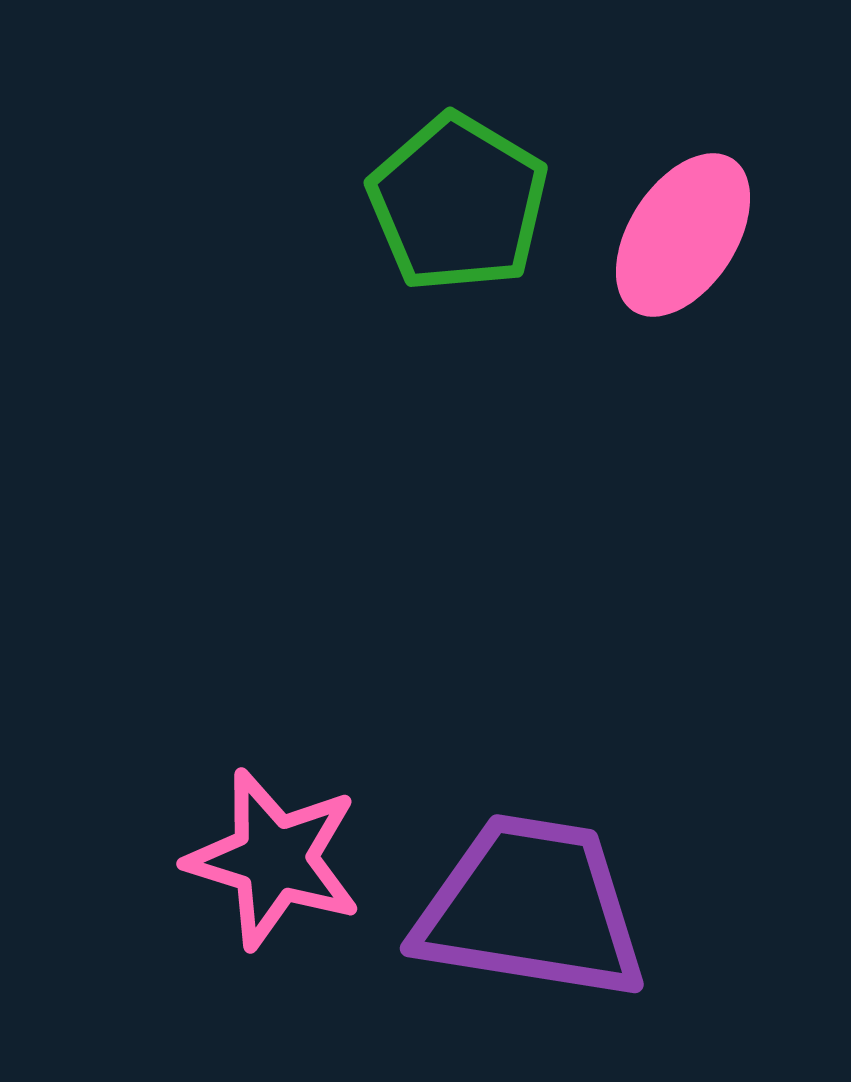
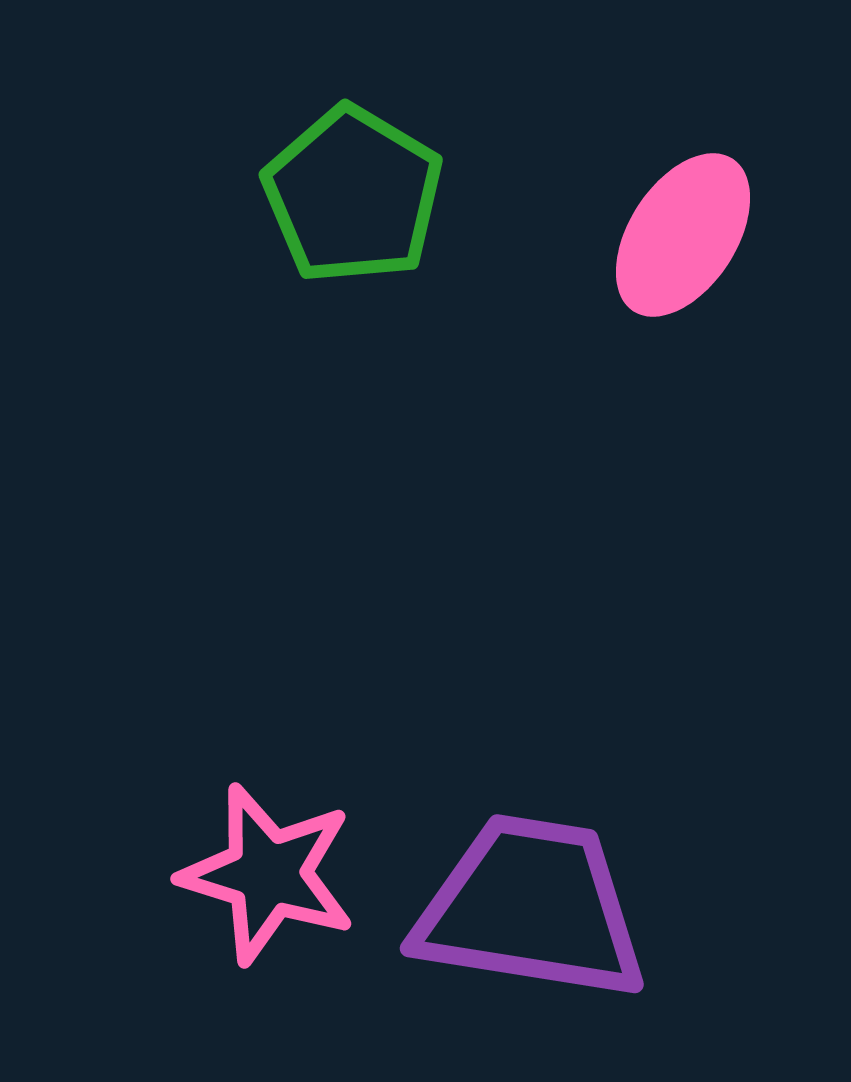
green pentagon: moved 105 px left, 8 px up
pink star: moved 6 px left, 15 px down
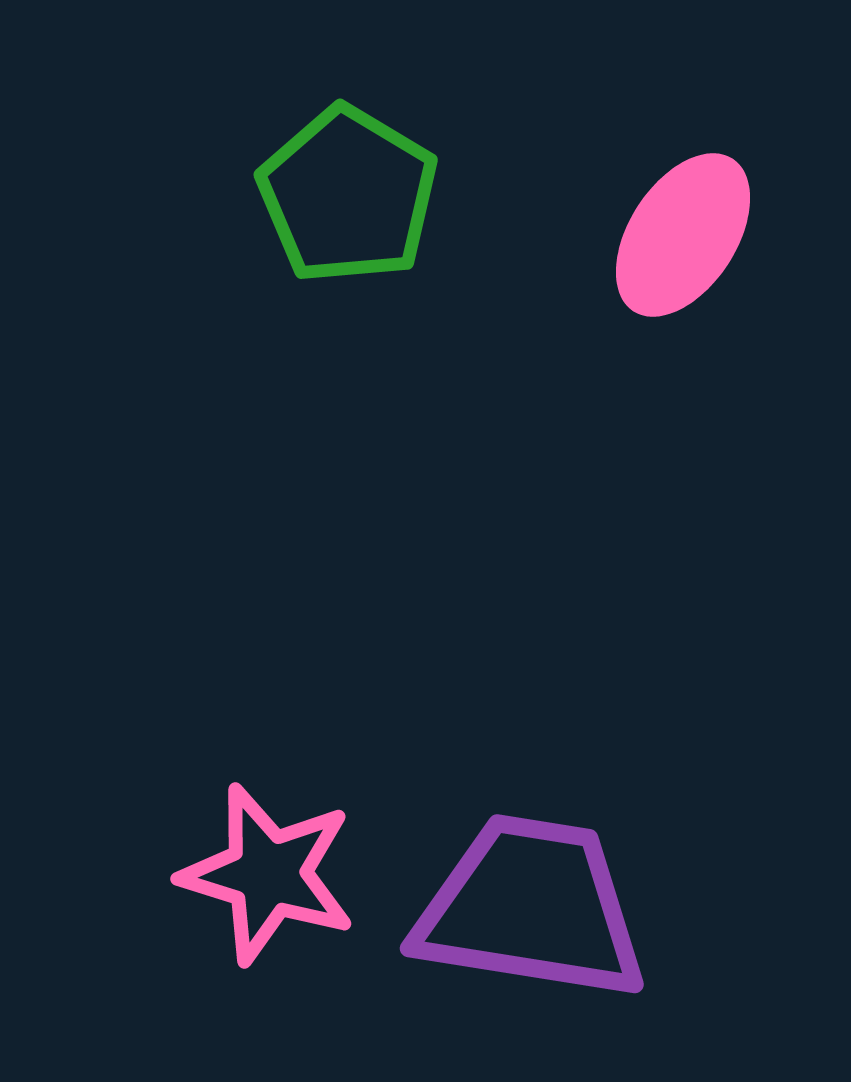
green pentagon: moved 5 px left
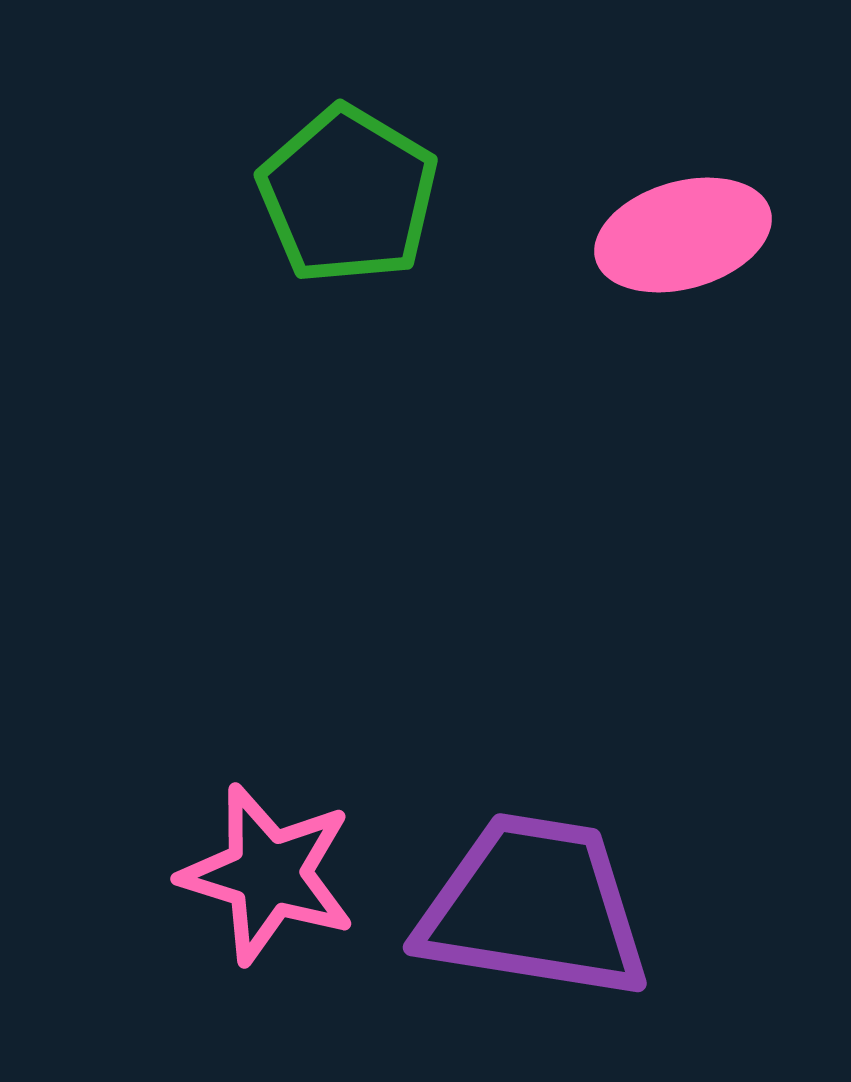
pink ellipse: rotated 41 degrees clockwise
purple trapezoid: moved 3 px right, 1 px up
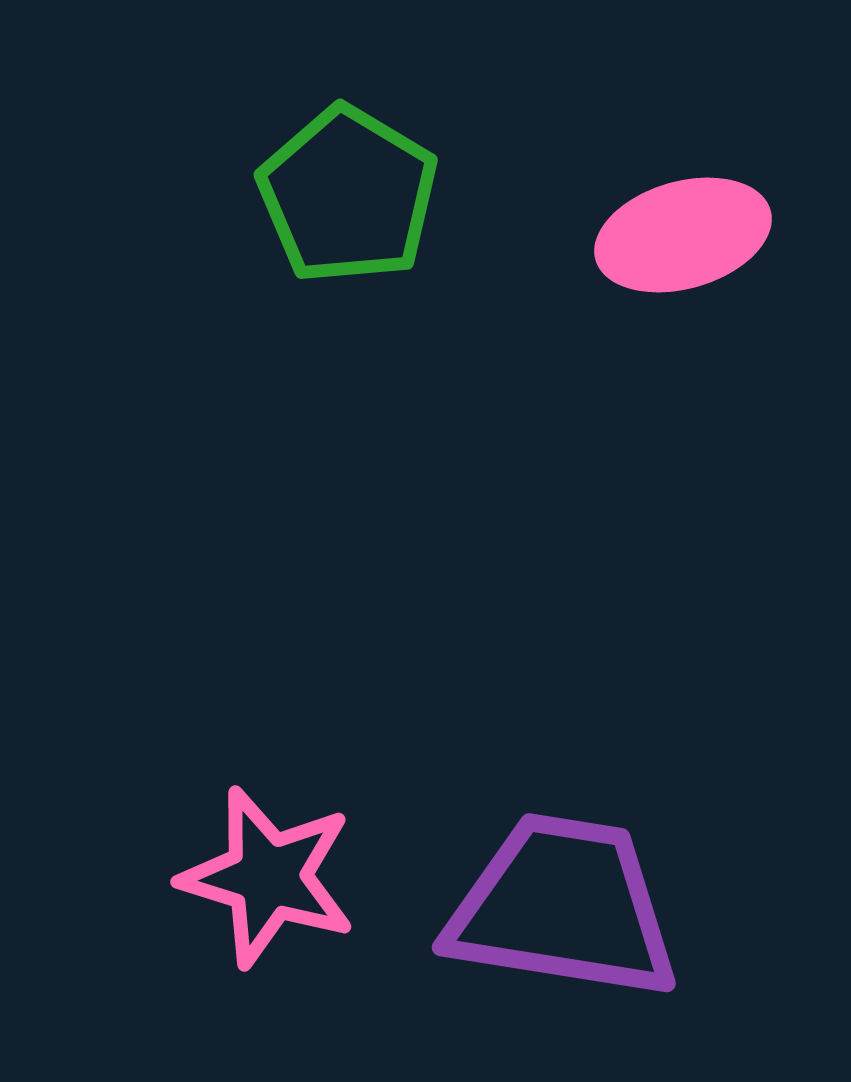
pink star: moved 3 px down
purple trapezoid: moved 29 px right
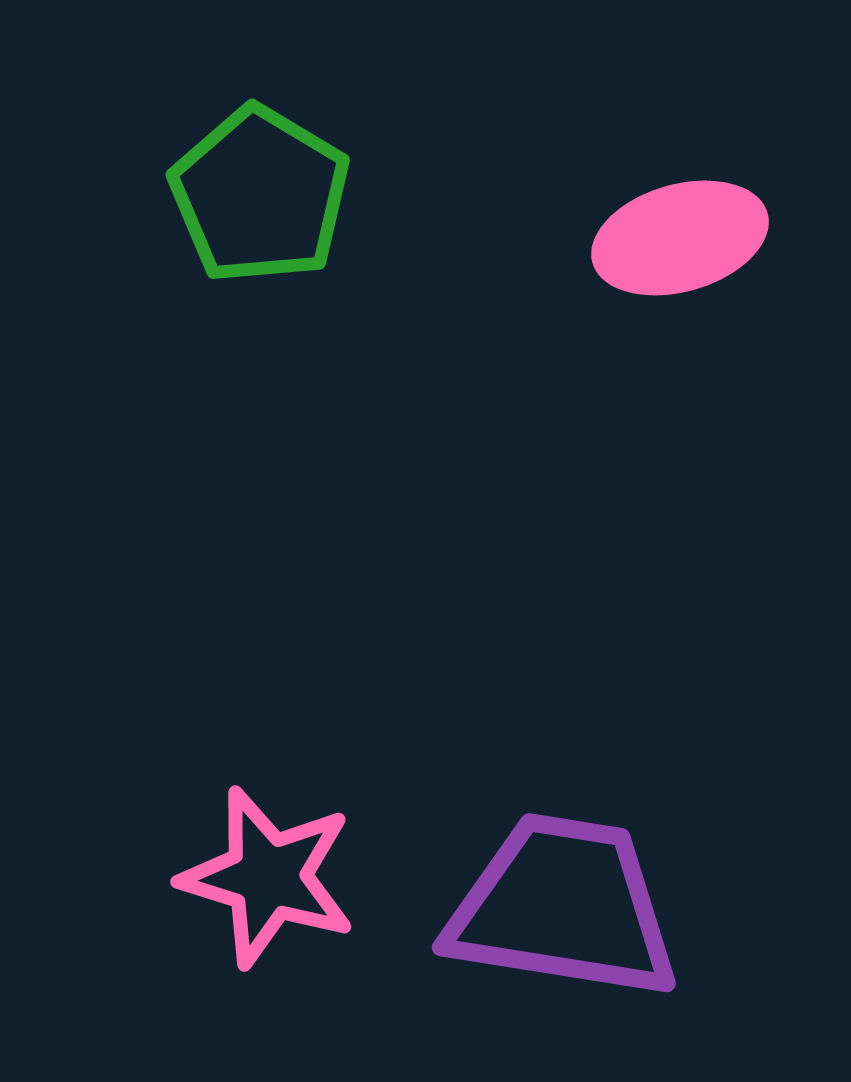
green pentagon: moved 88 px left
pink ellipse: moved 3 px left, 3 px down
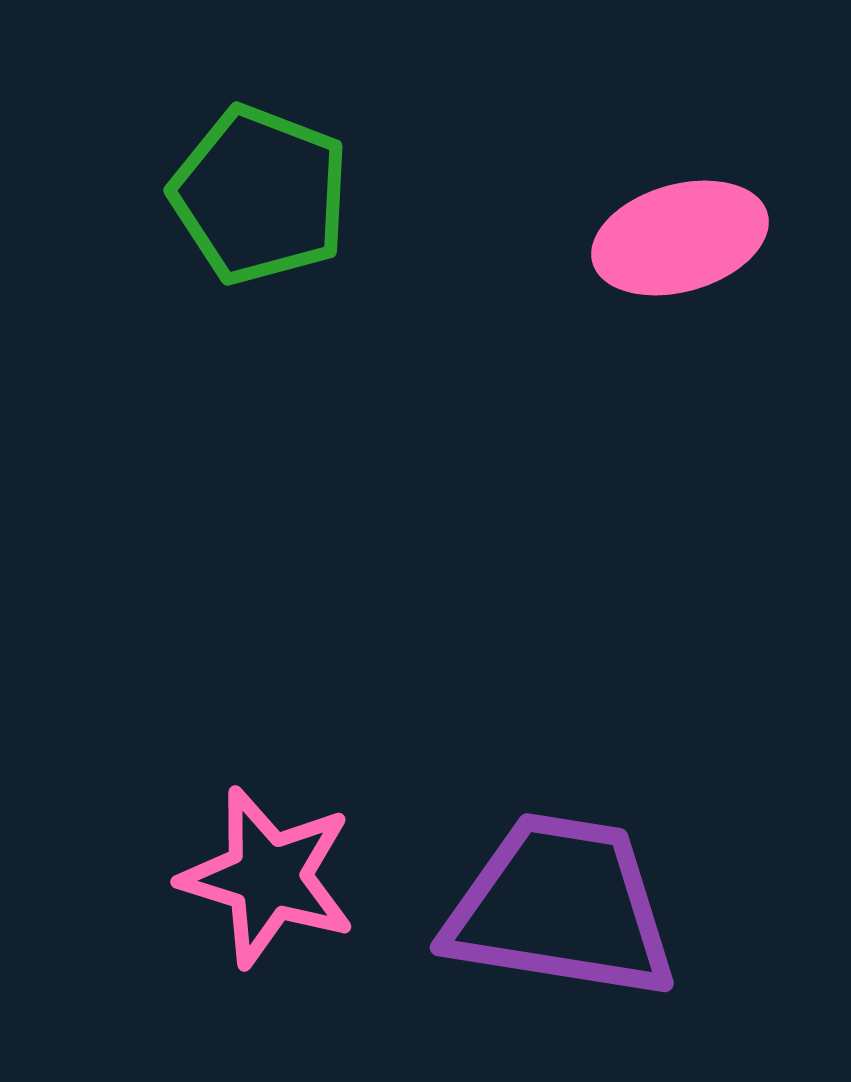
green pentagon: rotated 10 degrees counterclockwise
purple trapezoid: moved 2 px left
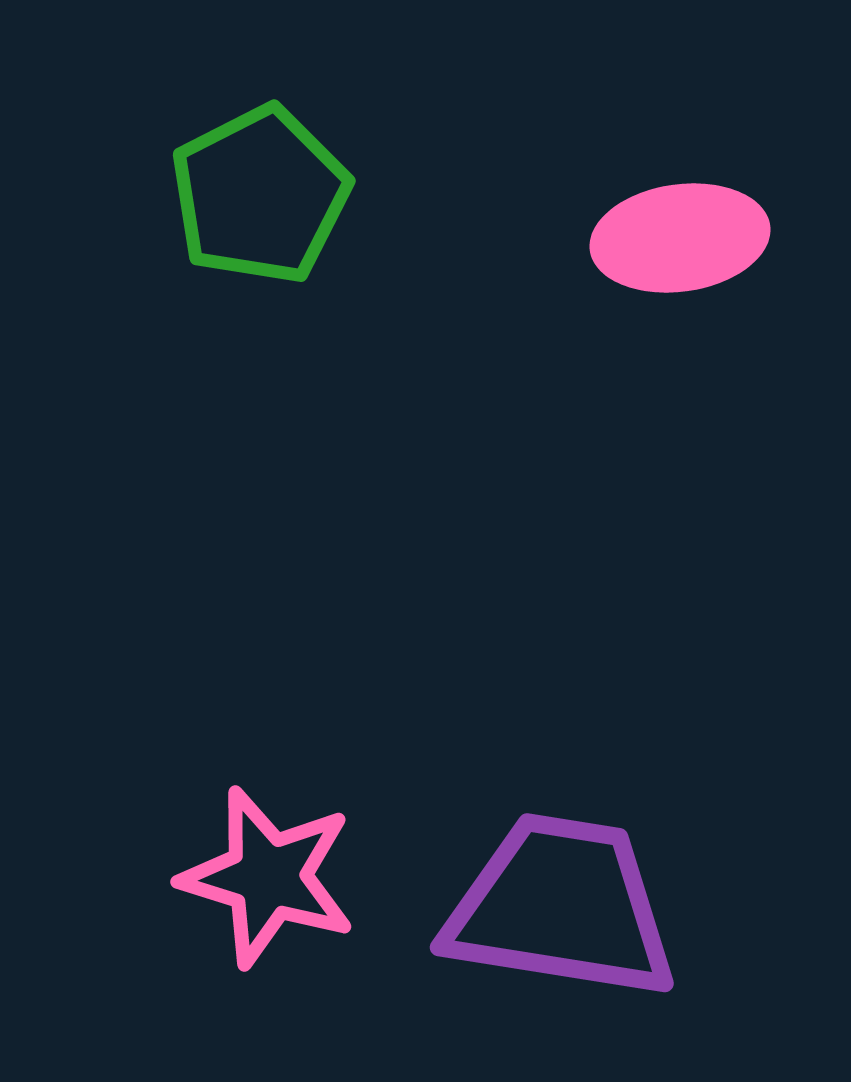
green pentagon: rotated 24 degrees clockwise
pink ellipse: rotated 8 degrees clockwise
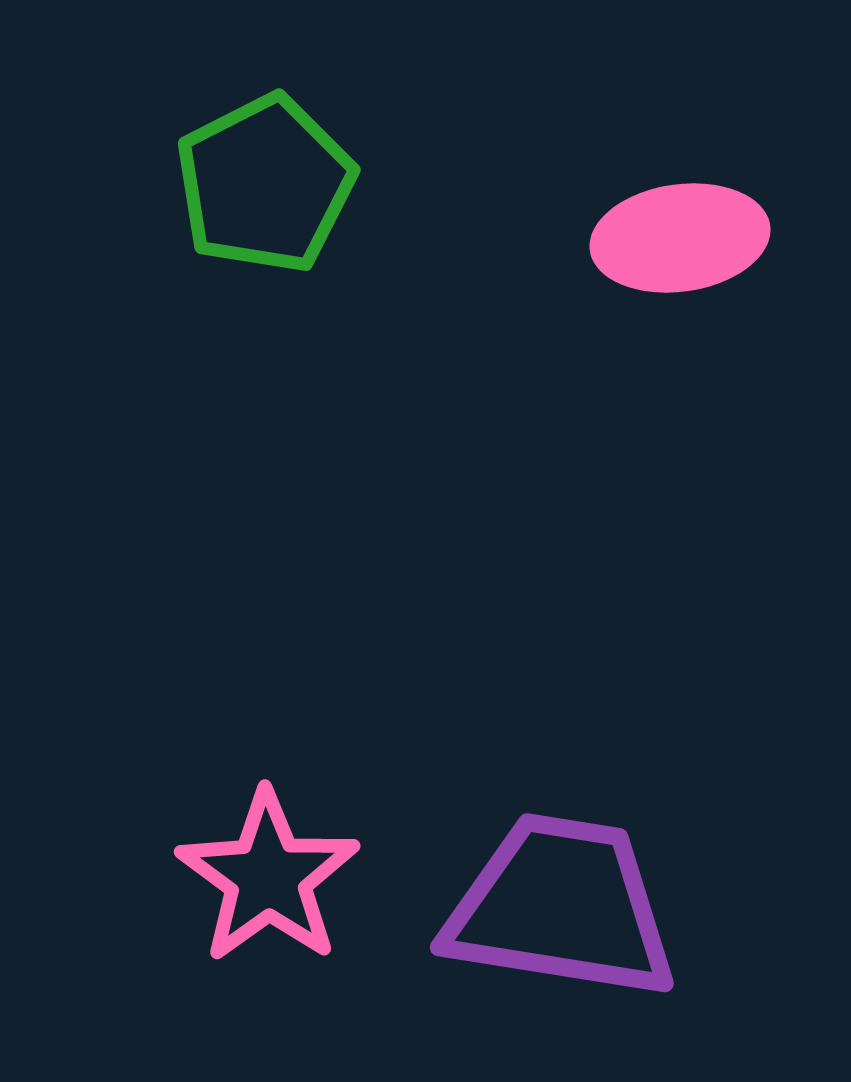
green pentagon: moved 5 px right, 11 px up
pink star: rotated 19 degrees clockwise
